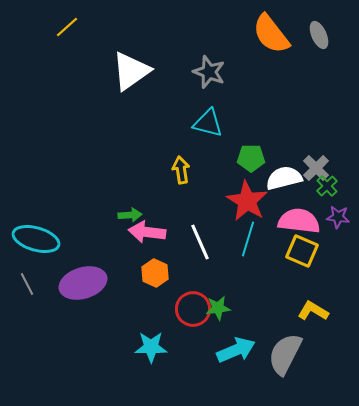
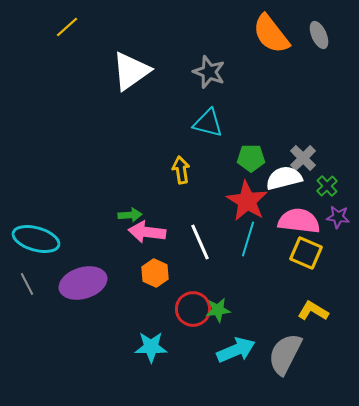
gray cross: moved 13 px left, 10 px up
yellow square: moved 4 px right, 2 px down
green star: moved 2 px down
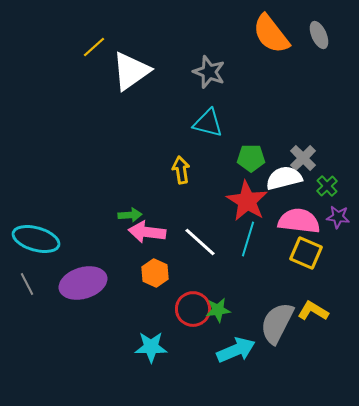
yellow line: moved 27 px right, 20 px down
white line: rotated 24 degrees counterclockwise
gray semicircle: moved 8 px left, 31 px up
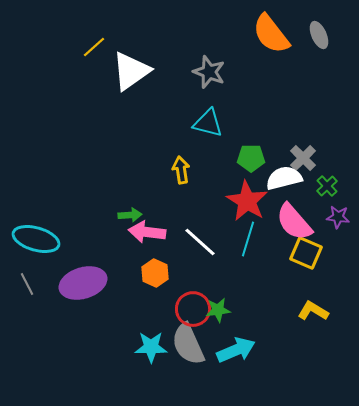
pink semicircle: moved 5 px left, 1 px down; rotated 138 degrees counterclockwise
gray semicircle: moved 89 px left, 21 px down; rotated 51 degrees counterclockwise
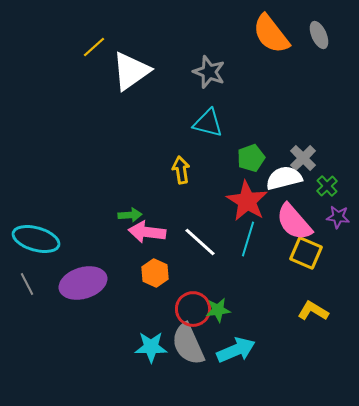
green pentagon: rotated 20 degrees counterclockwise
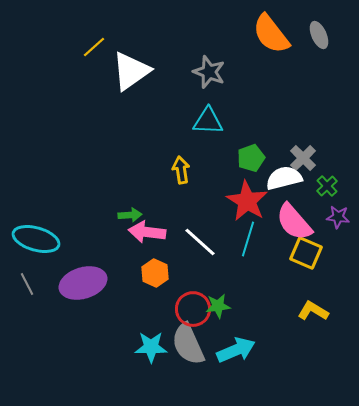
cyan triangle: moved 2 px up; rotated 12 degrees counterclockwise
green star: moved 4 px up
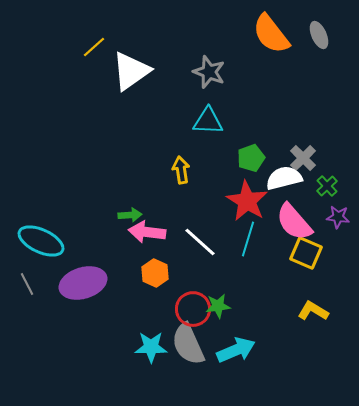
cyan ellipse: moved 5 px right, 2 px down; rotated 9 degrees clockwise
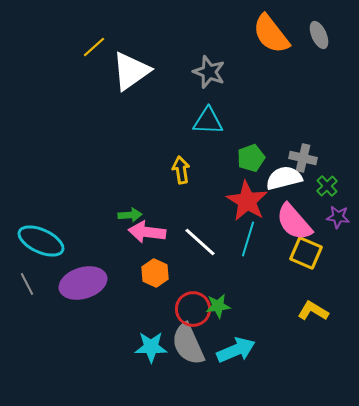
gray cross: rotated 32 degrees counterclockwise
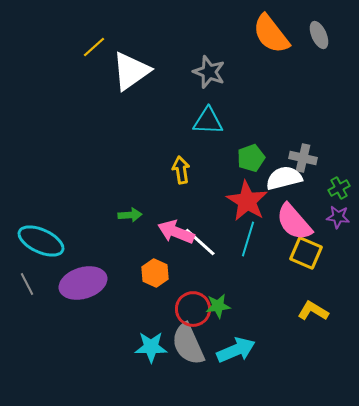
green cross: moved 12 px right, 2 px down; rotated 15 degrees clockwise
pink arrow: moved 29 px right; rotated 15 degrees clockwise
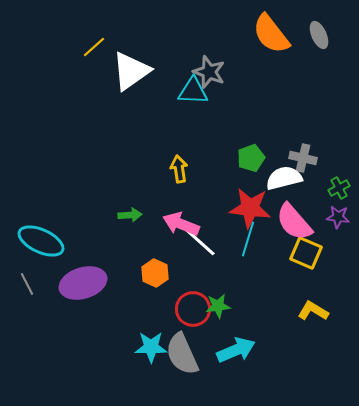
cyan triangle: moved 15 px left, 30 px up
yellow arrow: moved 2 px left, 1 px up
red star: moved 3 px right, 7 px down; rotated 24 degrees counterclockwise
pink arrow: moved 5 px right, 8 px up
gray semicircle: moved 6 px left, 10 px down
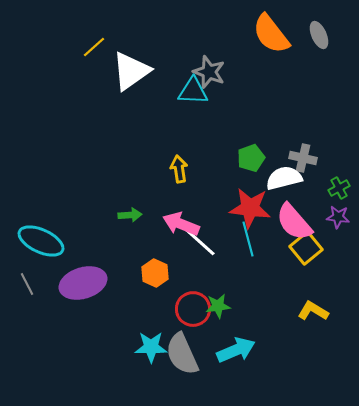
cyan line: rotated 32 degrees counterclockwise
yellow square: moved 5 px up; rotated 28 degrees clockwise
